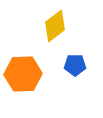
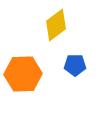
yellow diamond: moved 1 px right, 1 px up
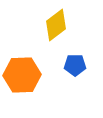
orange hexagon: moved 1 px left, 1 px down
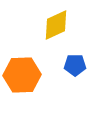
yellow diamond: rotated 12 degrees clockwise
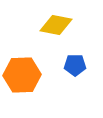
yellow diamond: rotated 36 degrees clockwise
